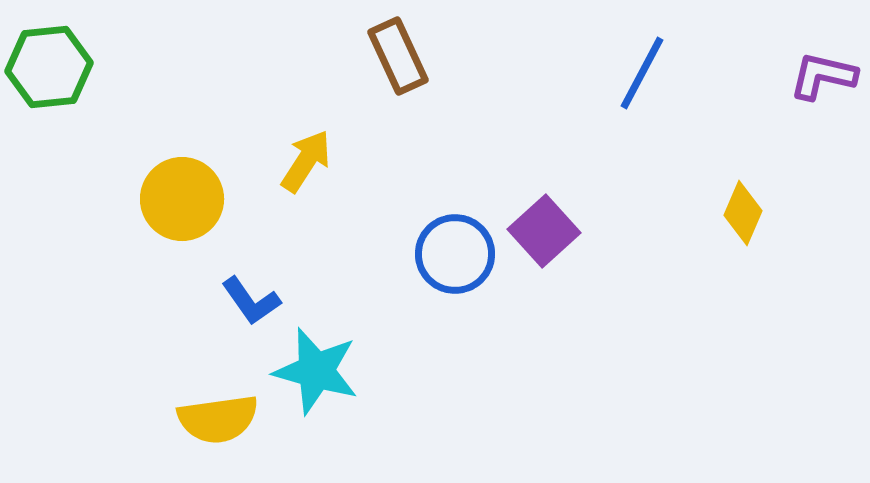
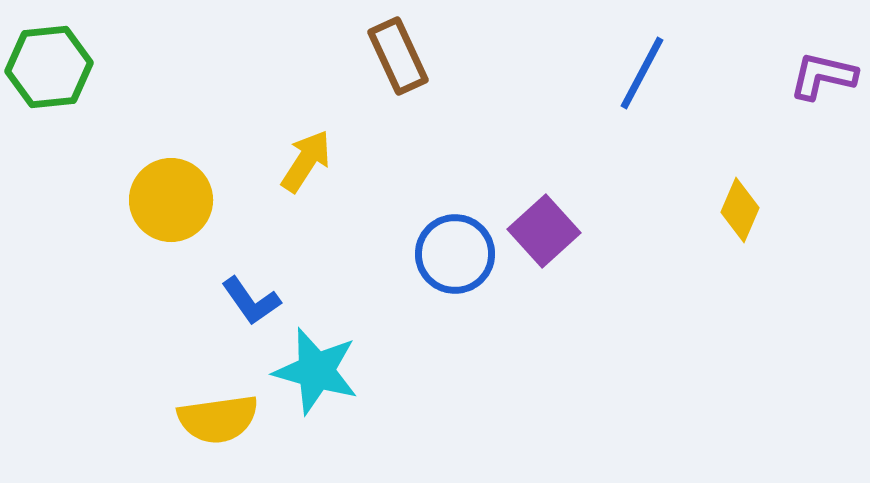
yellow circle: moved 11 px left, 1 px down
yellow diamond: moved 3 px left, 3 px up
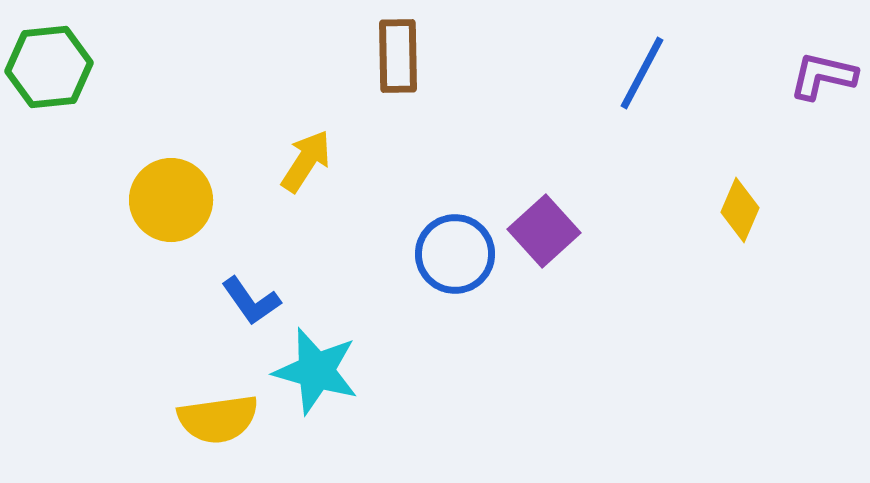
brown rectangle: rotated 24 degrees clockwise
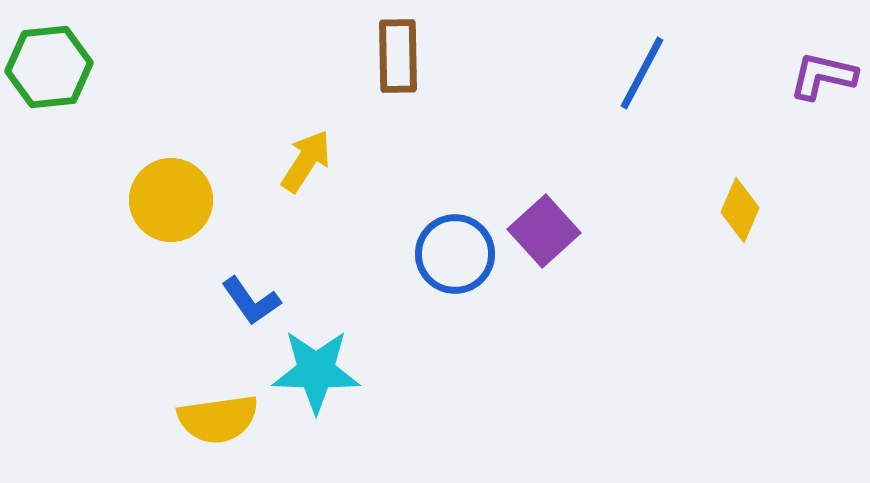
cyan star: rotated 14 degrees counterclockwise
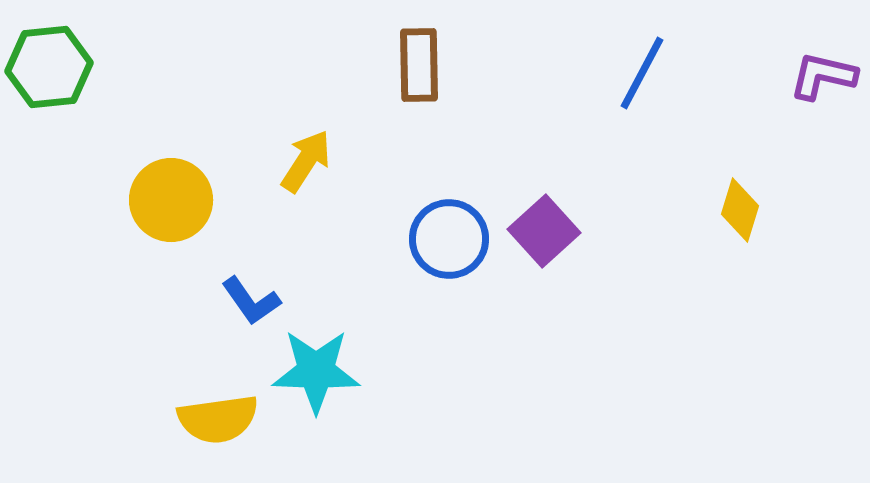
brown rectangle: moved 21 px right, 9 px down
yellow diamond: rotated 6 degrees counterclockwise
blue circle: moved 6 px left, 15 px up
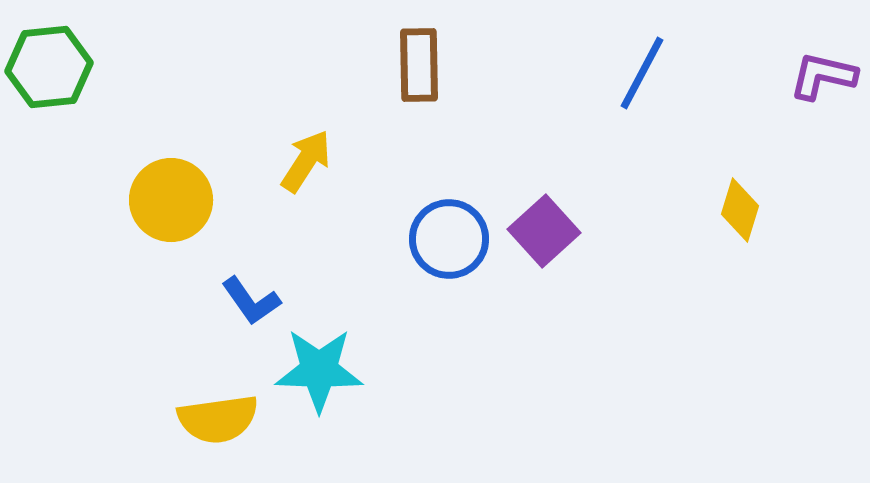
cyan star: moved 3 px right, 1 px up
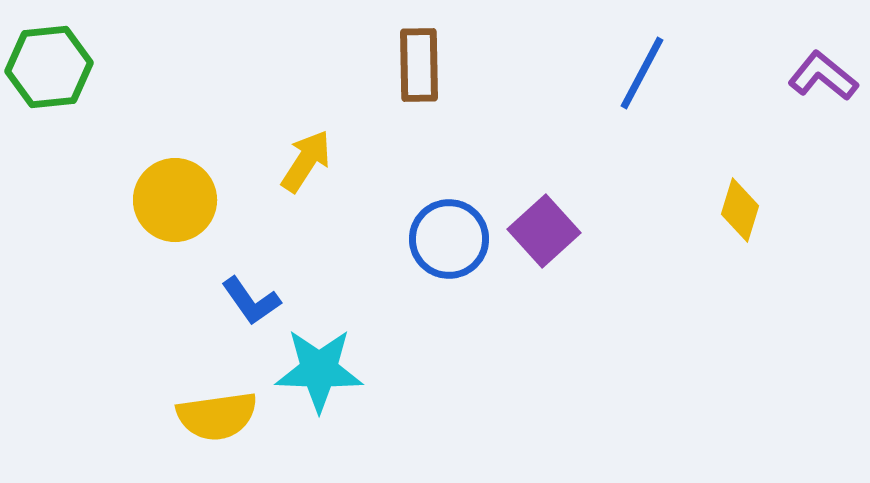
purple L-shape: rotated 26 degrees clockwise
yellow circle: moved 4 px right
yellow semicircle: moved 1 px left, 3 px up
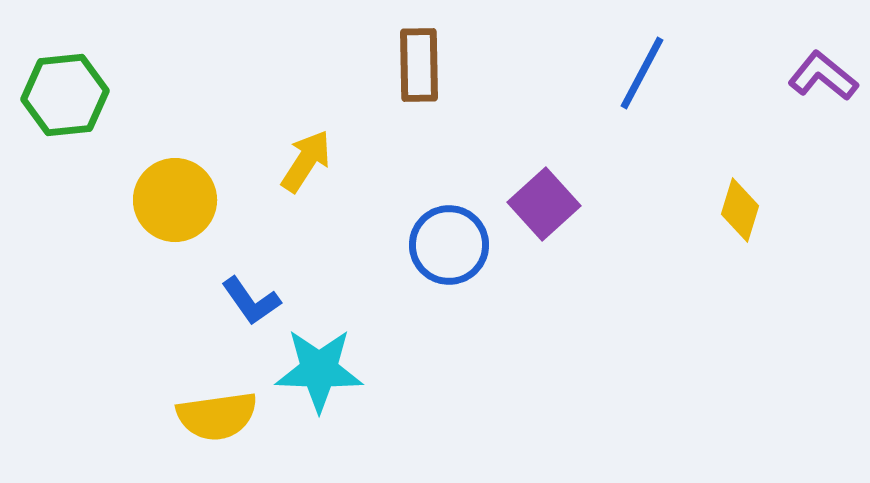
green hexagon: moved 16 px right, 28 px down
purple square: moved 27 px up
blue circle: moved 6 px down
